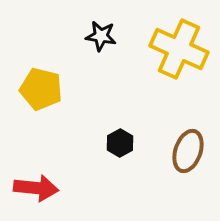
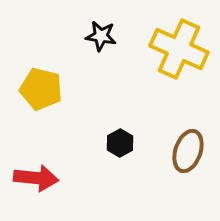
red arrow: moved 10 px up
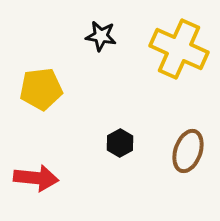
yellow pentagon: rotated 21 degrees counterclockwise
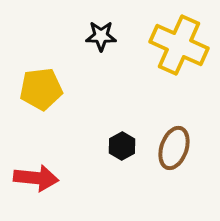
black star: rotated 8 degrees counterclockwise
yellow cross: moved 4 px up
black hexagon: moved 2 px right, 3 px down
brown ellipse: moved 14 px left, 3 px up
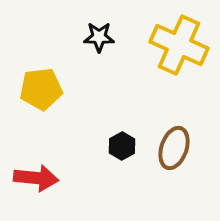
black star: moved 2 px left, 1 px down
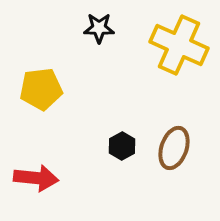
black star: moved 9 px up
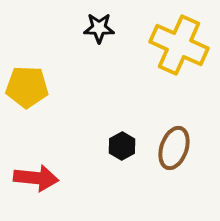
yellow pentagon: moved 14 px left, 2 px up; rotated 9 degrees clockwise
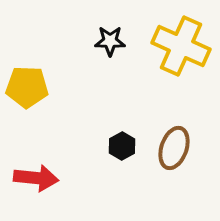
black star: moved 11 px right, 13 px down
yellow cross: moved 2 px right, 1 px down
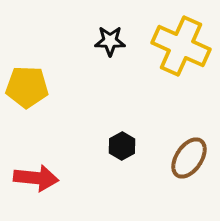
brown ellipse: moved 15 px right, 10 px down; rotated 15 degrees clockwise
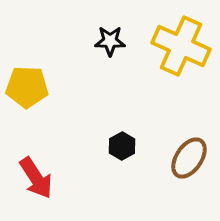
red arrow: rotated 51 degrees clockwise
